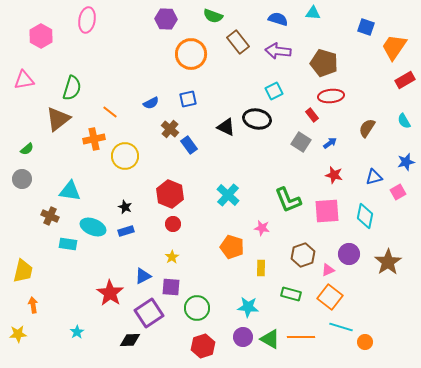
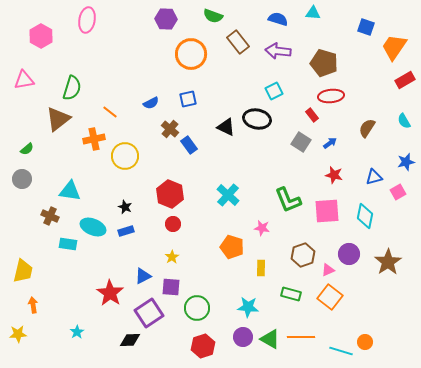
cyan line at (341, 327): moved 24 px down
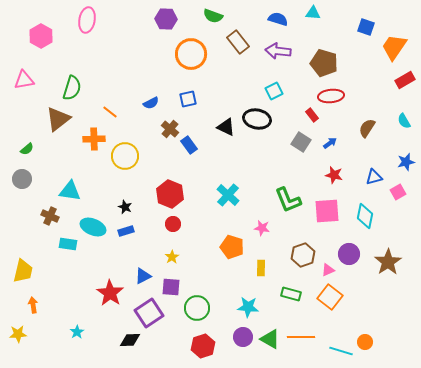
orange cross at (94, 139): rotated 10 degrees clockwise
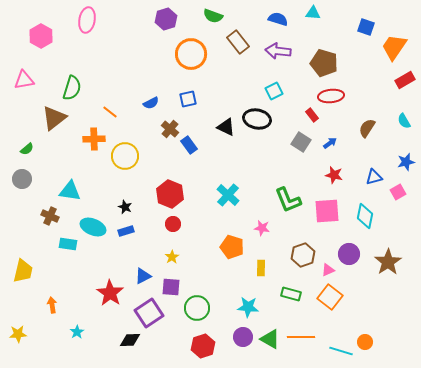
purple hexagon at (166, 19): rotated 20 degrees counterclockwise
brown triangle at (58, 119): moved 4 px left, 1 px up
orange arrow at (33, 305): moved 19 px right
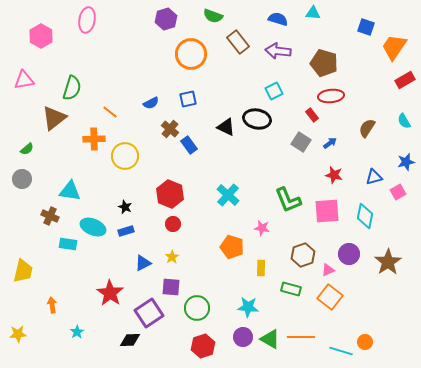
blue triangle at (143, 276): moved 13 px up
green rectangle at (291, 294): moved 5 px up
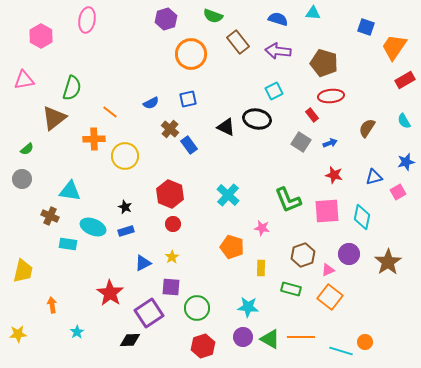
blue arrow at (330, 143): rotated 16 degrees clockwise
cyan diamond at (365, 216): moved 3 px left, 1 px down
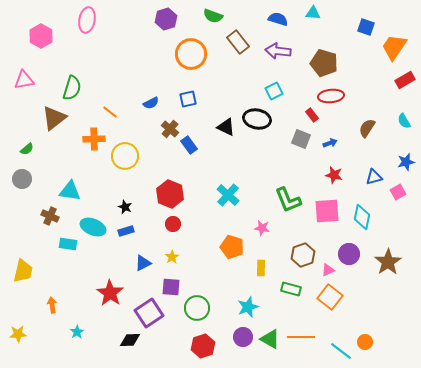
gray square at (301, 142): moved 3 px up; rotated 12 degrees counterclockwise
cyan star at (248, 307): rotated 25 degrees counterclockwise
cyan line at (341, 351): rotated 20 degrees clockwise
